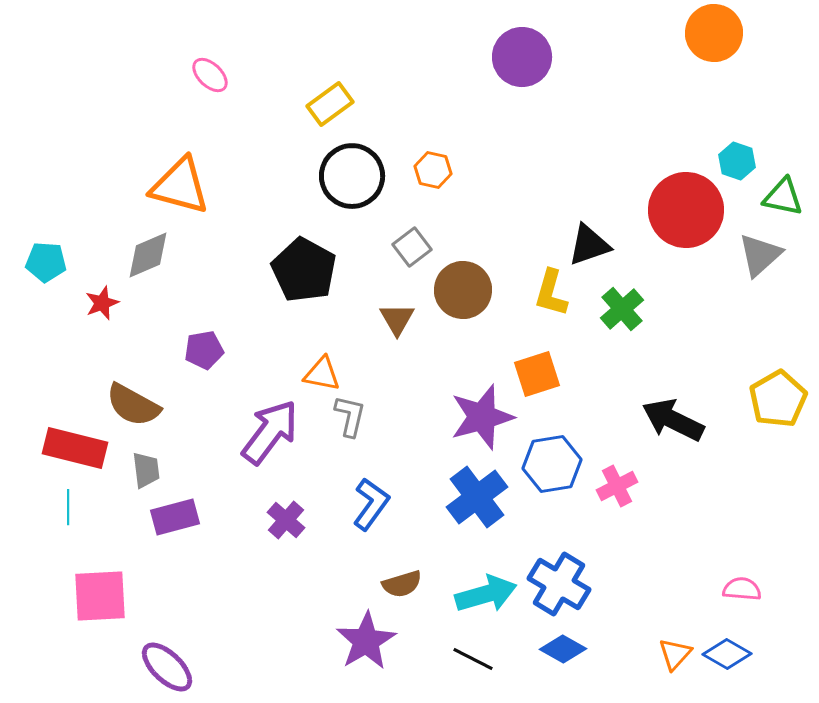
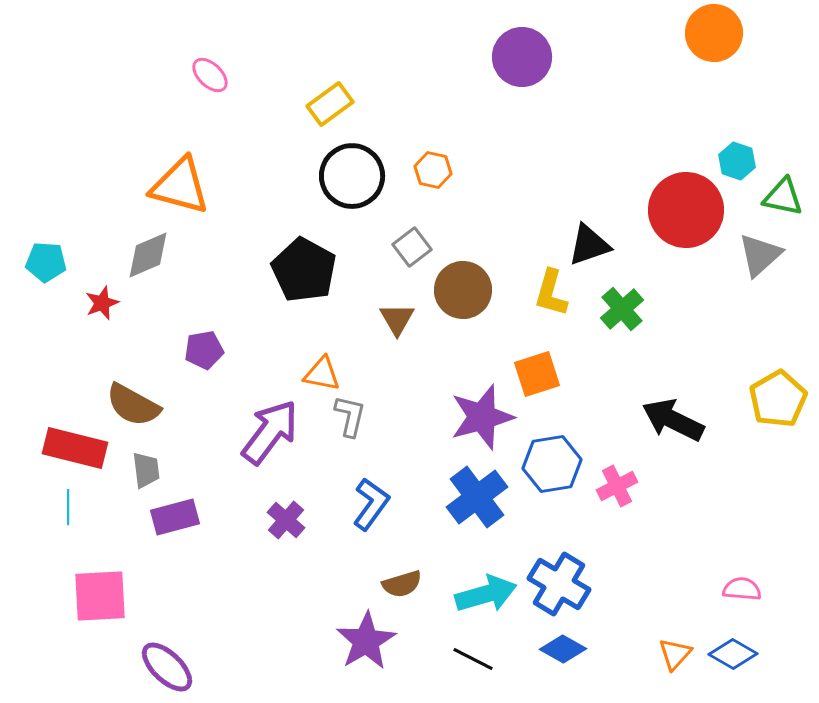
blue diamond at (727, 654): moved 6 px right
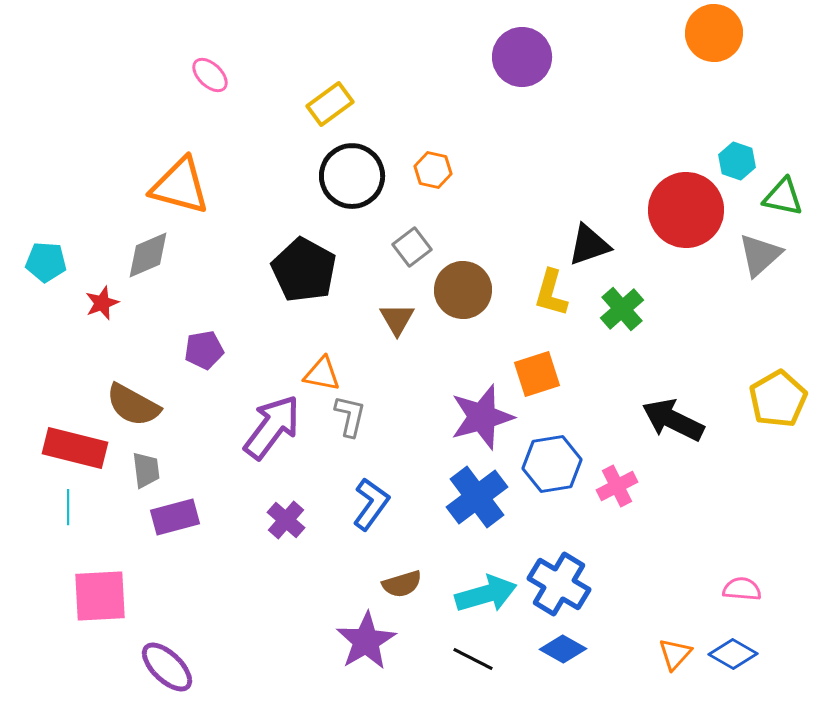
purple arrow at (270, 432): moved 2 px right, 5 px up
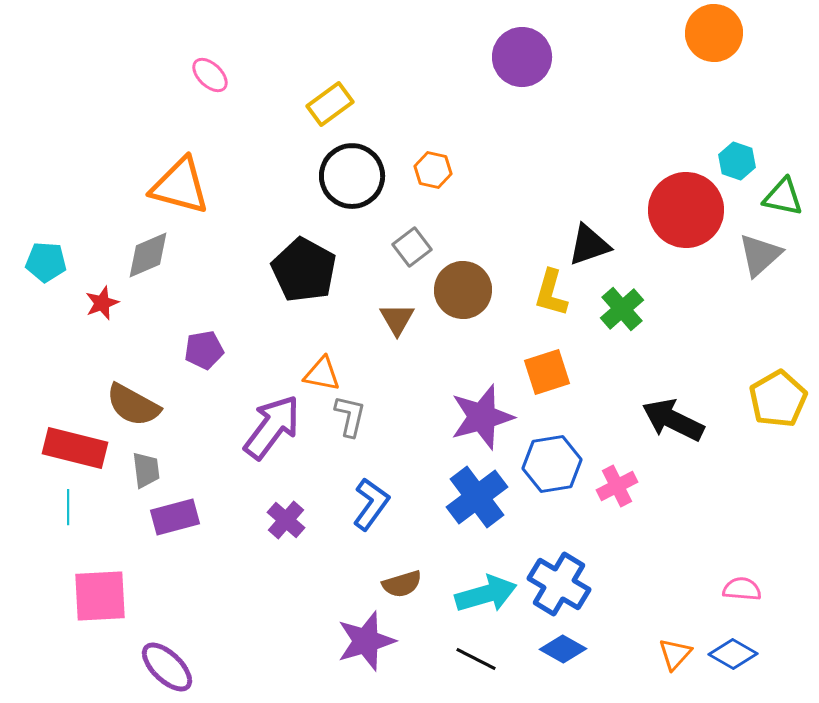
orange square at (537, 374): moved 10 px right, 2 px up
purple star at (366, 641): rotated 14 degrees clockwise
black line at (473, 659): moved 3 px right
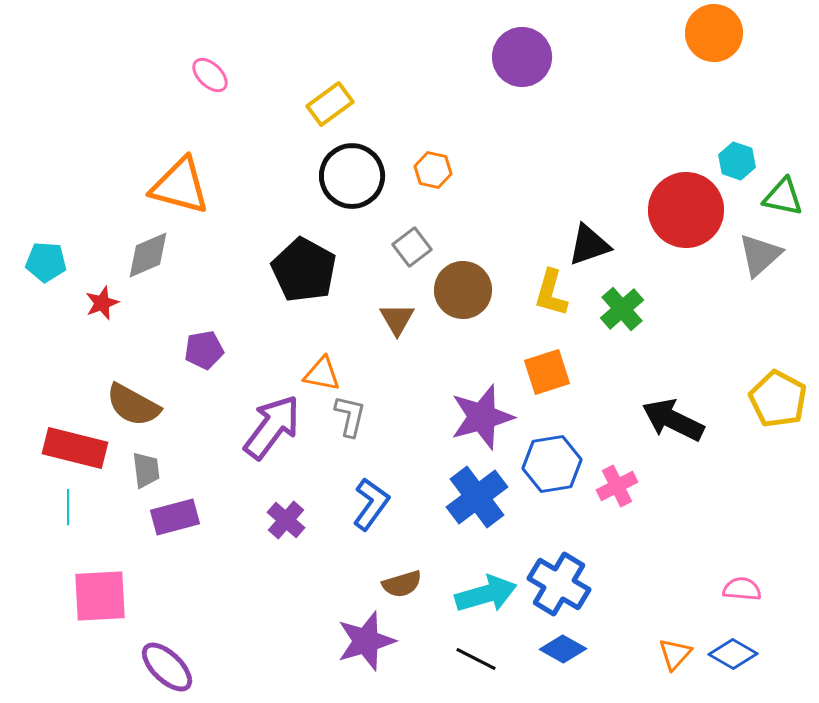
yellow pentagon at (778, 399): rotated 14 degrees counterclockwise
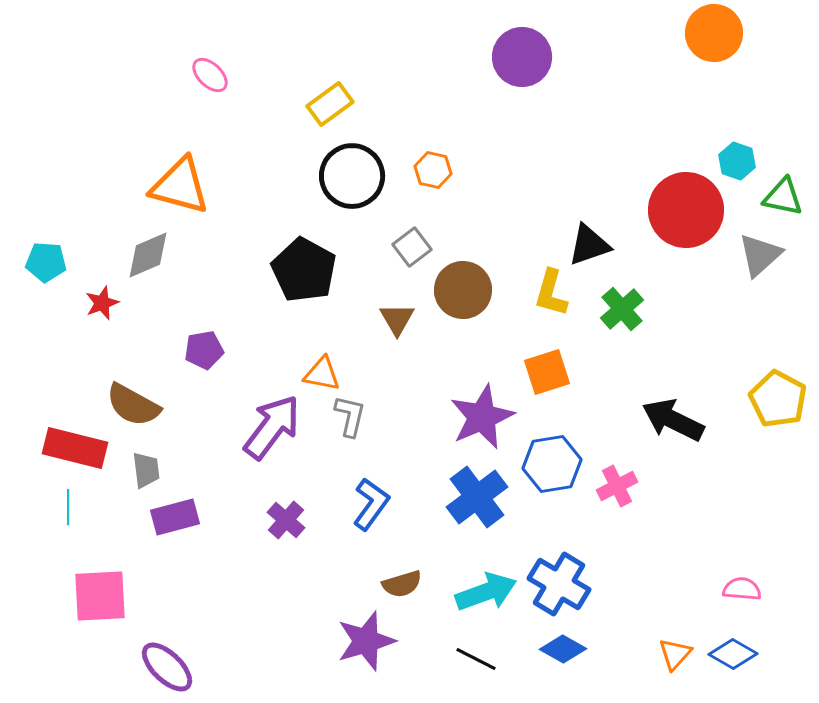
purple star at (482, 417): rotated 8 degrees counterclockwise
cyan arrow at (486, 594): moved 2 px up; rotated 4 degrees counterclockwise
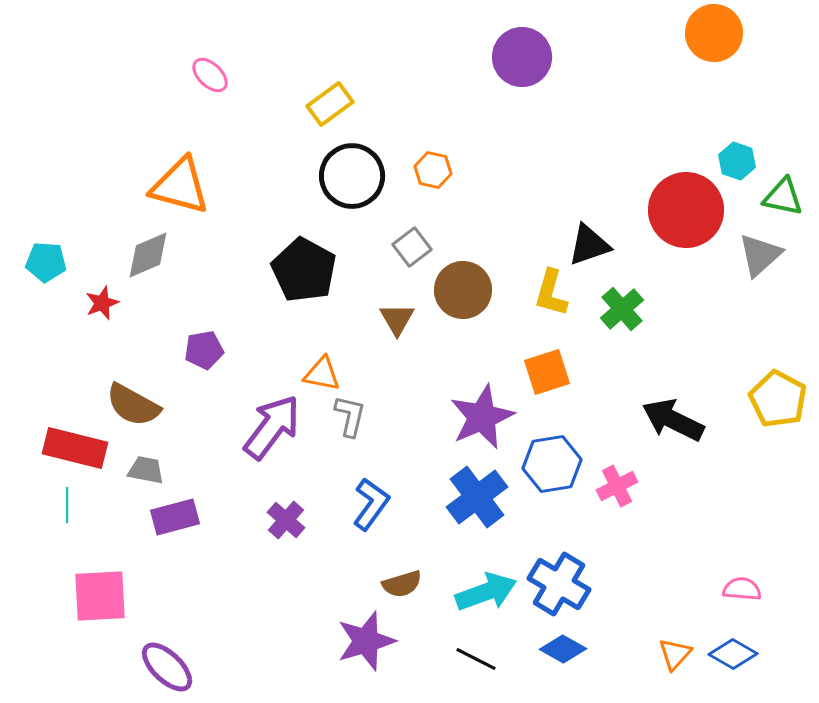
gray trapezoid at (146, 470): rotated 72 degrees counterclockwise
cyan line at (68, 507): moved 1 px left, 2 px up
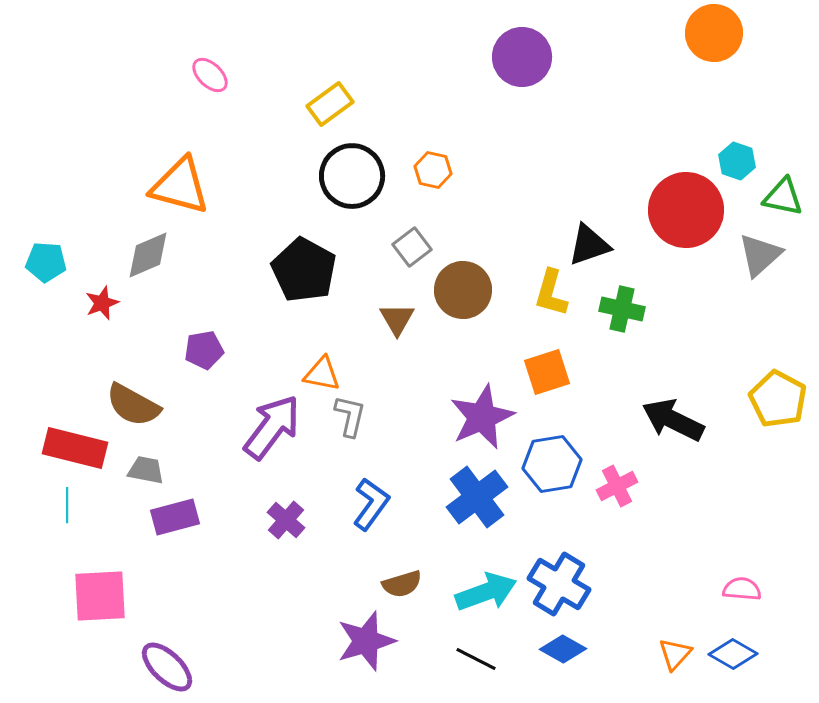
green cross at (622, 309): rotated 36 degrees counterclockwise
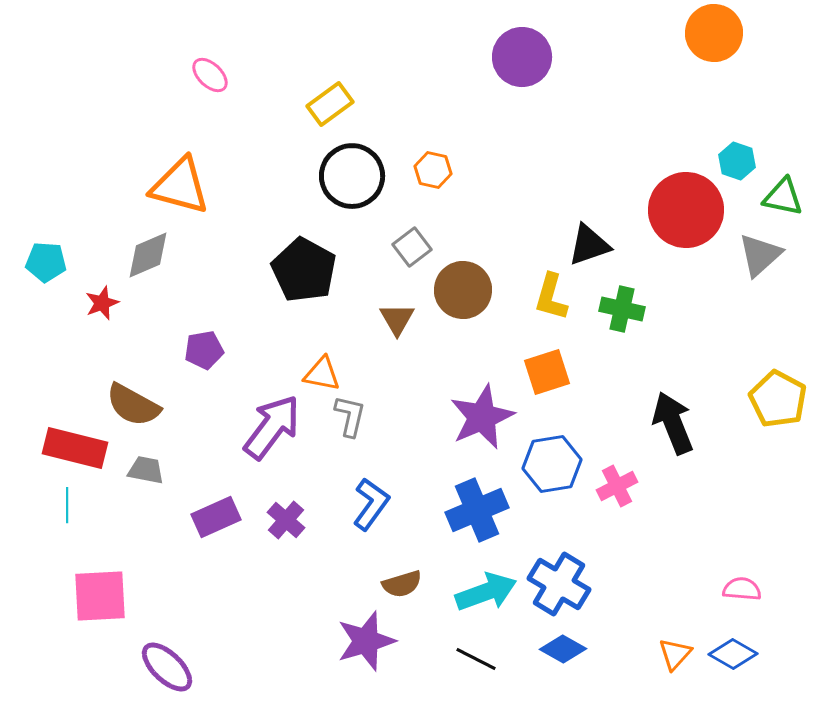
yellow L-shape at (551, 293): moved 4 px down
black arrow at (673, 420): moved 3 px down; rotated 42 degrees clockwise
blue cross at (477, 497): moved 13 px down; rotated 14 degrees clockwise
purple rectangle at (175, 517): moved 41 px right; rotated 9 degrees counterclockwise
